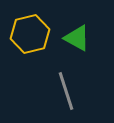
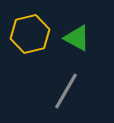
gray line: rotated 48 degrees clockwise
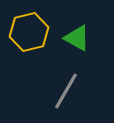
yellow hexagon: moved 1 px left, 2 px up
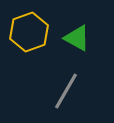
yellow hexagon: rotated 6 degrees counterclockwise
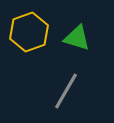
green triangle: rotated 12 degrees counterclockwise
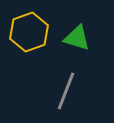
gray line: rotated 9 degrees counterclockwise
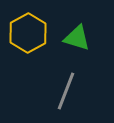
yellow hexagon: moved 1 px left, 1 px down; rotated 9 degrees counterclockwise
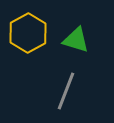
green triangle: moved 1 px left, 2 px down
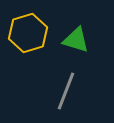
yellow hexagon: rotated 12 degrees clockwise
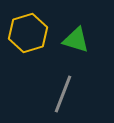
gray line: moved 3 px left, 3 px down
